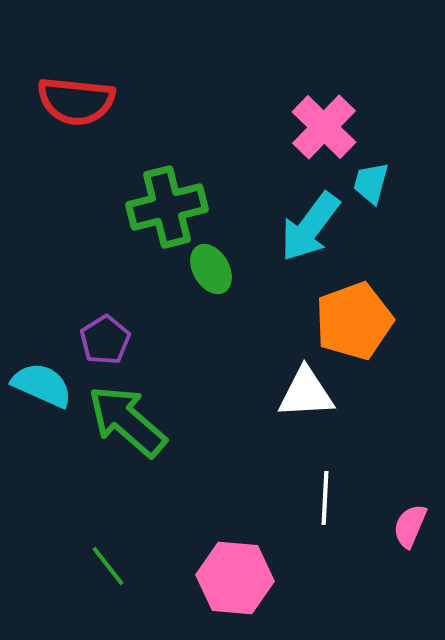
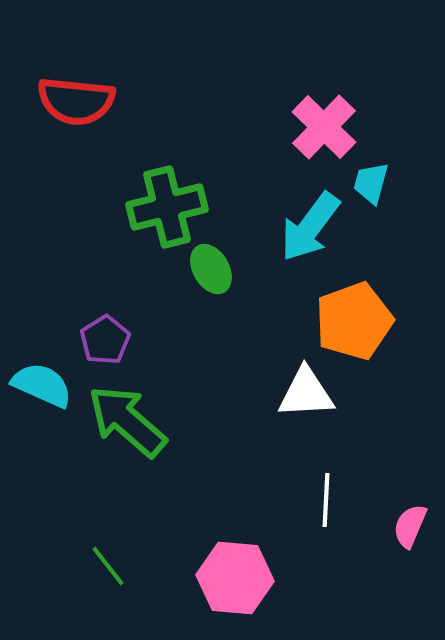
white line: moved 1 px right, 2 px down
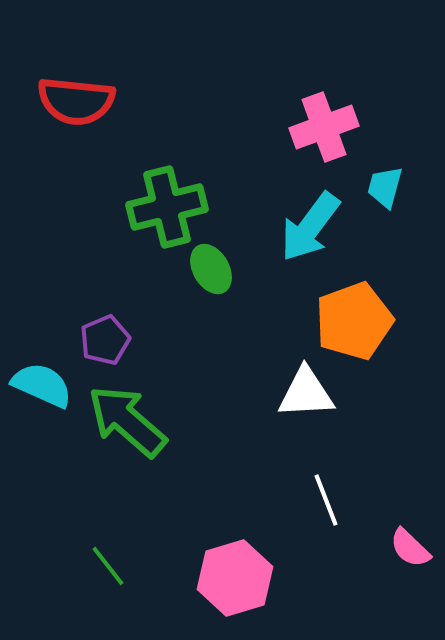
pink cross: rotated 26 degrees clockwise
cyan trapezoid: moved 14 px right, 4 px down
purple pentagon: rotated 9 degrees clockwise
white line: rotated 24 degrees counterclockwise
pink semicircle: moved 22 px down; rotated 69 degrees counterclockwise
pink hexagon: rotated 22 degrees counterclockwise
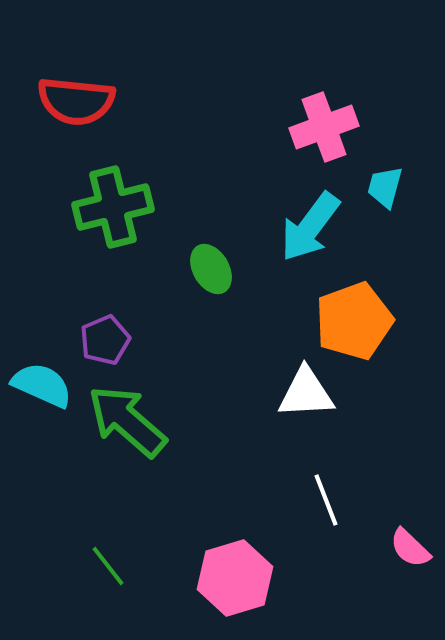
green cross: moved 54 px left
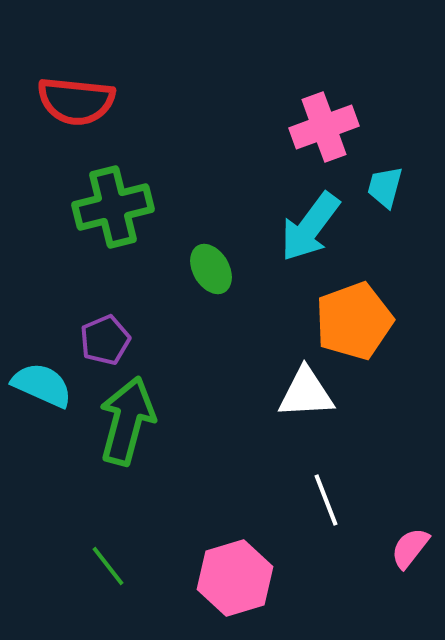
green arrow: rotated 64 degrees clockwise
pink semicircle: rotated 84 degrees clockwise
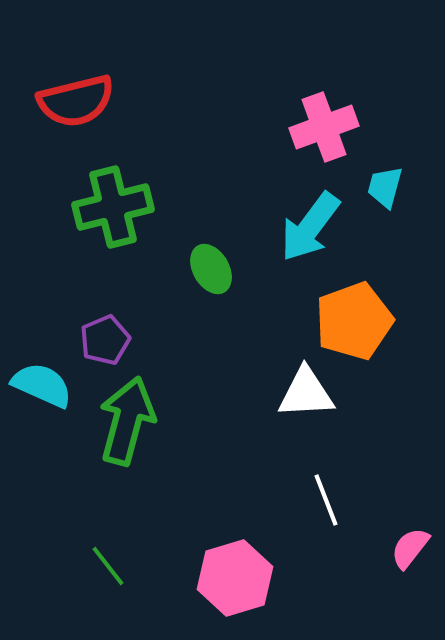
red semicircle: rotated 20 degrees counterclockwise
